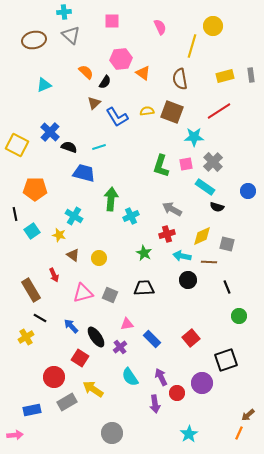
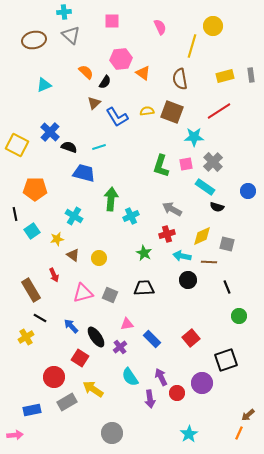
yellow star at (59, 235): moved 2 px left, 4 px down; rotated 24 degrees counterclockwise
purple arrow at (155, 404): moved 5 px left, 5 px up
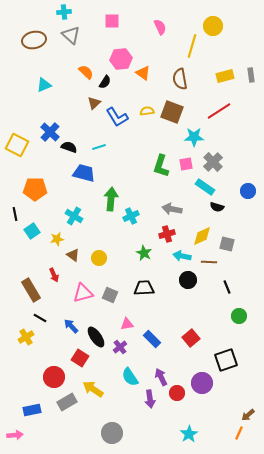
gray arrow at (172, 209): rotated 18 degrees counterclockwise
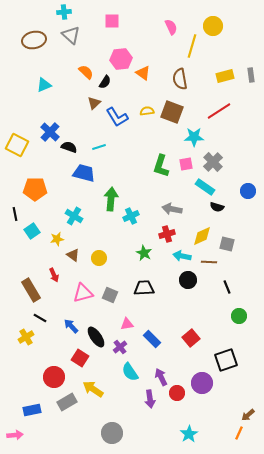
pink semicircle at (160, 27): moved 11 px right
cyan semicircle at (130, 377): moved 5 px up
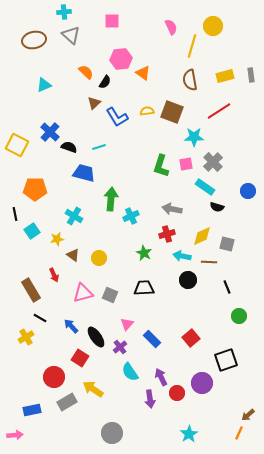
brown semicircle at (180, 79): moved 10 px right, 1 px down
pink triangle at (127, 324): rotated 40 degrees counterclockwise
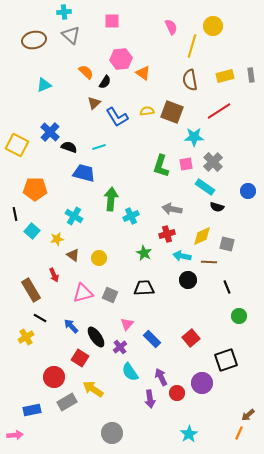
cyan square at (32, 231): rotated 14 degrees counterclockwise
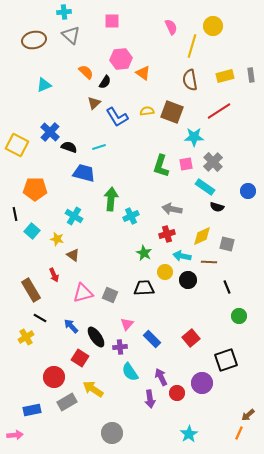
yellow star at (57, 239): rotated 24 degrees clockwise
yellow circle at (99, 258): moved 66 px right, 14 px down
purple cross at (120, 347): rotated 32 degrees clockwise
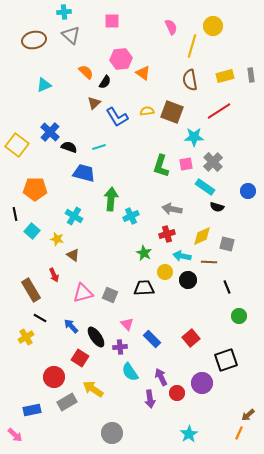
yellow square at (17, 145): rotated 10 degrees clockwise
pink triangle at (127, 324): rotated 24 degrees counterclockwise
pink arrow at (15, 435): rotated 49 degrees clockwise
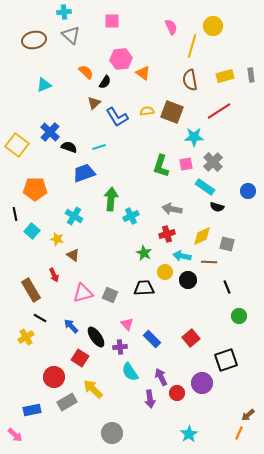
blue trapezoid at (84, 173): rotated 35 degrees counterclockwise
yellow arrow at (93, 389): rotated 10 degrees clockwise
